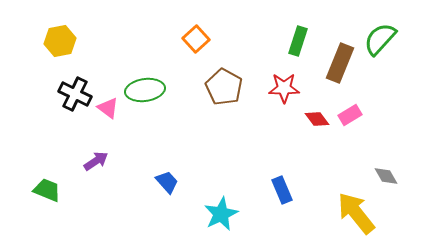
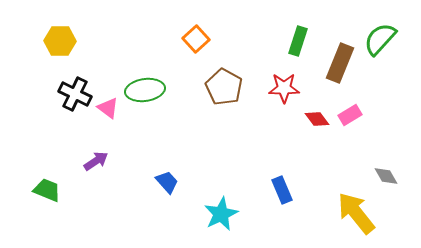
yellow hexagon: rotated 12 degrees clockwise
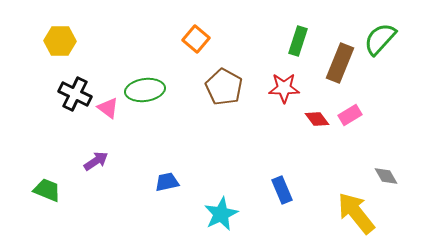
orange square: rotated 8 degrees counterclockwise
blue trapezoid: rotated 60 degrees counterclockwise
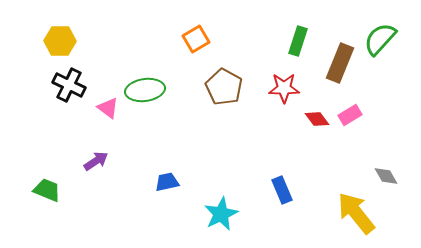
orange square: rotated 20 degrees clockwise
black cross: moved 6 px left, 9 px up
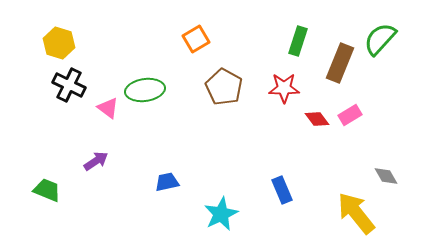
yellow hexagon: moved 1 px left, 2 px down; rotated 16 degrees clockwise
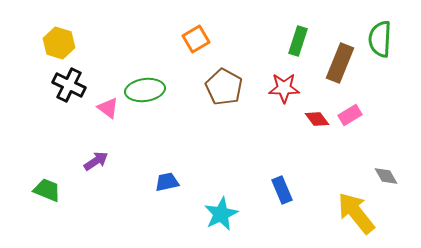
green semicircle: rotated 39 degrees counterclockwise
